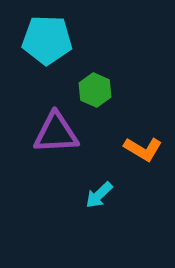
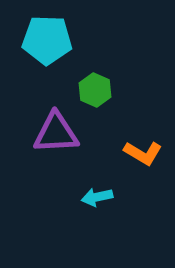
orange L-shape: moved 4 px down
cyan arrow: moved 2 px left, 2 px down; rotated 32 degrees clockwise
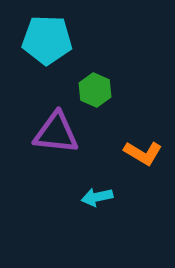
purple triangle: rotated 9 degrees clockwise
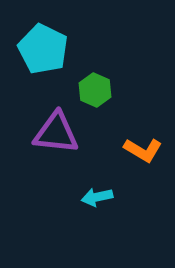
cyan pentagon: moved 4 px left, 9 px down; rotated 24 degrees clockwise
orange L-shape: moved 3 px up
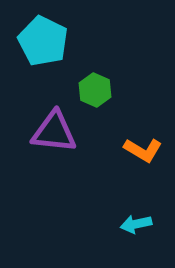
cyan pentagon: moved 8 px up
purple triangle: moved 2 px left, 1 px up
cyan arrow: moved 39 px right, 27 px down
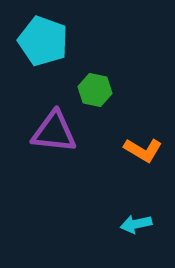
cyan pentagon: rotated 6 degrees counterclockwise
green hexagon: rotated 12 degrees counterclockwise
